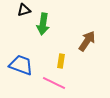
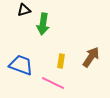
brown arrow: moved 4 px right, 16 px down
pink line: moved 1 px left
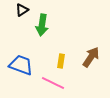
black triangle: moved 2 px left; rotated 16 degrees counterclockwise
green arrow: moved 1 px left, 1 px down
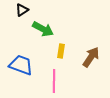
green arrow: moved 1 px right, 4 px down; rotated 70 degrees counterclockwise
yellow rectangle: moved 10 px up
pink line: moved 1 px right, 2 px up; rotated 65 degrees clockwise
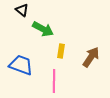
black triangle: rotated 48 degrees counterclockwise
